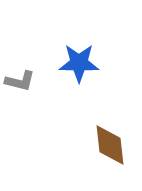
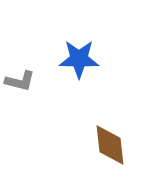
blue star: moved 4 px up
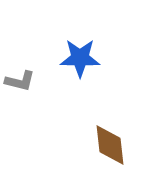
blue star: moved 1 px right, 1 px up
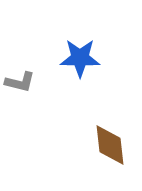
gray L-shape: moved 1 px down
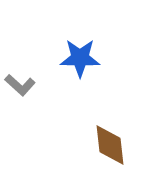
gray L-shape: moved 3 px down; rotated 28 degrees clockwise
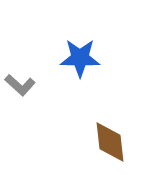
brown diamond: moved 3 px up
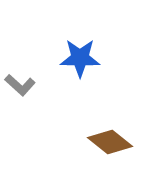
brown diamond: rotated 45 degrees counterclockwise
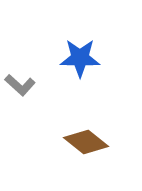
brown diamond: moved 24 px left
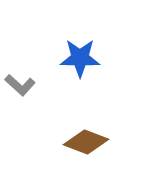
brown diamond: rotated 18 degrees counterclockwise
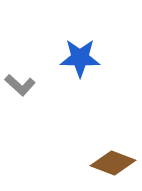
brown diamond: moved 27 px right, 21 px down
